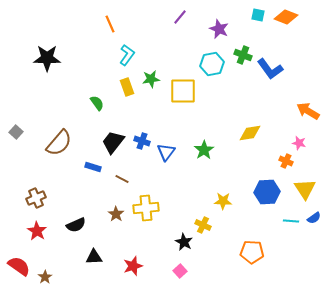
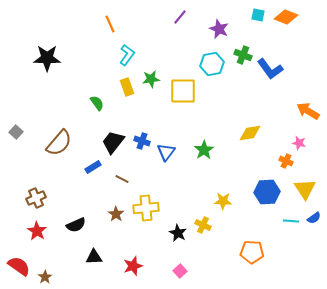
blue rectangle at (93, 167): rotated 49 degrees counterclockwise
black star at (184, 242): moved 6 px left, 9 px up
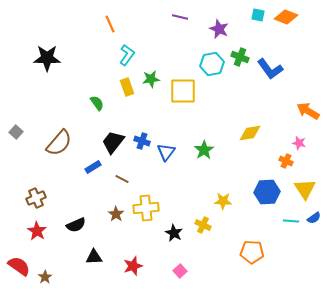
purple line at (180, 17): rotated 63 degrees clockwise
green cross at (243, 55): moved 3 px left, 2 px down
black star at (178, 233): moved 4 px left
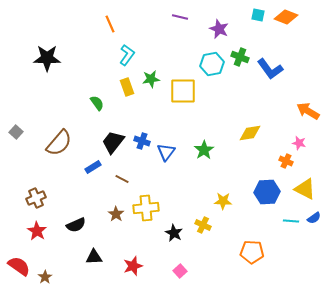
yellow triangle at (305, 189): rotated 30 degrees counterclockwise
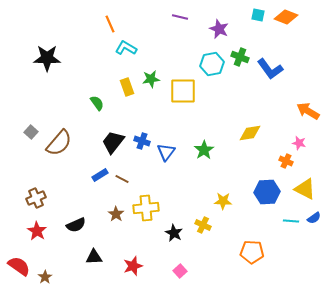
cyan L-shape at (127, 55): moved 1 px left, 7 px up; rotated 95 degrees counterclockwise
gray square at (16, 132): moved 15 px right
blue rectangle at (93, 167): moved 7 px right, 8 px down
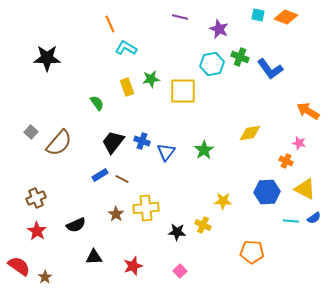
black star at (174, 233): moved 3 px right, 1 px up; rotated 24 degrees counterclockwise
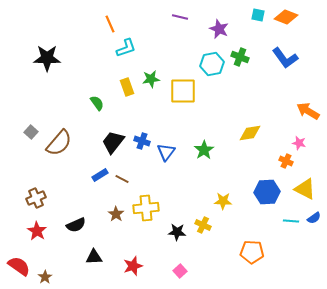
cyan L-shape at (126, 48): rotated 130 degrees clockwise
blue L-shape at (270, 69): moved 15 px right, 11 px up
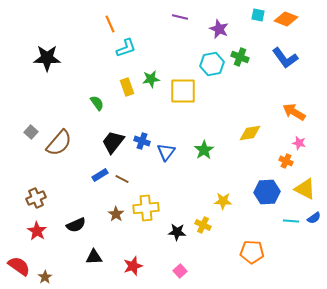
orange diamond at (286, 17): moved 2 px down
orange arrow at (308, 111): moved 14 px left, 1 px down
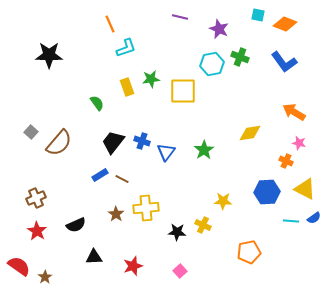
orange diamond at (286, 19): moved 1 px left, 5 px down
black star at (47, 58): moved 2 px right, 3 px up
blue L-shape at (285, 58): moved 1 px left, 4 px down
orange pentagon at (252, 252): moved 3 px left; rotated 15 degrees counterclockwise
